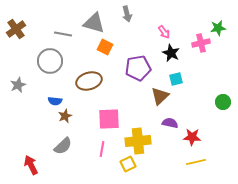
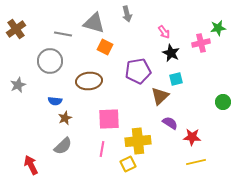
purple pentagon: moved 3 px down
brown ellipse: rotated 10 degrees clockwise
brown star: moved 2 px down
purple semicircle: rotated 21 degrees clockwise
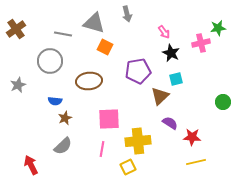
yellow square: moved 3 px down
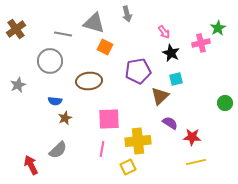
green star: rotated 21 degrees counterclockwise
green circle: moved 2 px right, 1 px down
gray semicircle: moved 5 px left, 4 px down
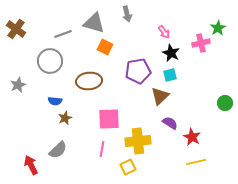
brown cross: rotated 18 degrees counterclockwise
gray line: rotated 30 degrees counterclockwise
cyan square: moved 6 px left, 4 px up
red star: rotated 24 degrees clockwise
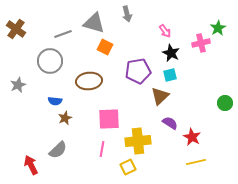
pink arrow: moved 1 px right, 1 px up
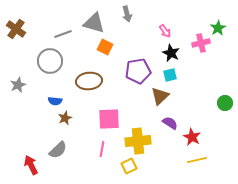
yellow line: moved 1 px right, 2 px up
yellow square: moved 1 px right, 1 px up
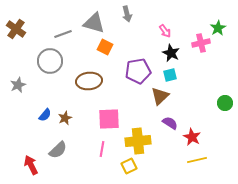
blue semicircle: moved 10 px left, 14 px down; rotated 56 degrees counterclockwise
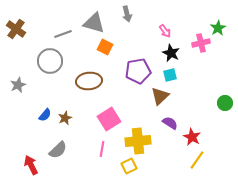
pink square: rotated 30 degrees counterclockwise
yellow line: rotated 42 degrees counterclockwise
